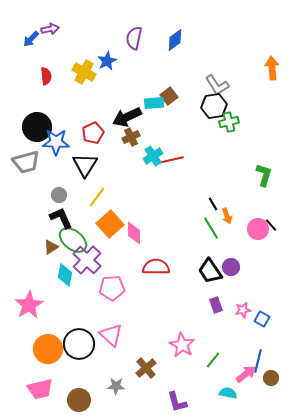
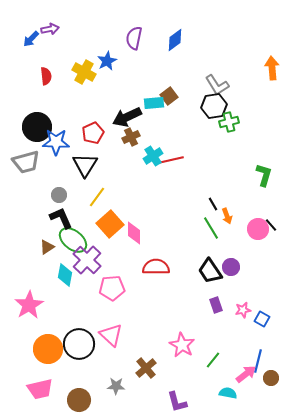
brown triangle at (51, 247): moved 4 px left
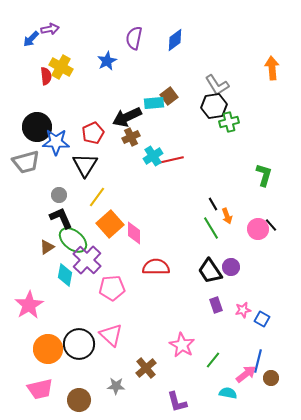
yellow cross at (84, 72): moved 23 px left, 5 px up
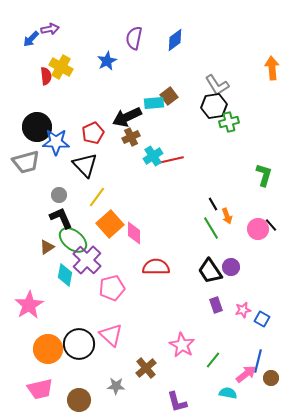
black triangle at (85, 165): rotated 16 degrees counterclockwise
pink pentagon at (112, 288): rotated 10 degrees counterclockwise
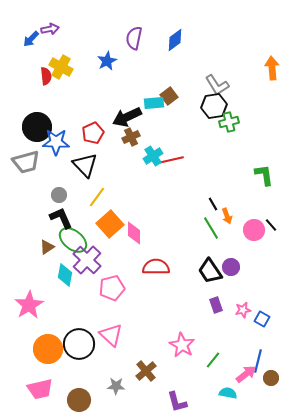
green L-shape at (264, 175): rotated 25 degrees counterclockwise
pink circle at (258, 229): moved 4 px left, 1 px down
brown cross at (146, 368): moved 3 px down
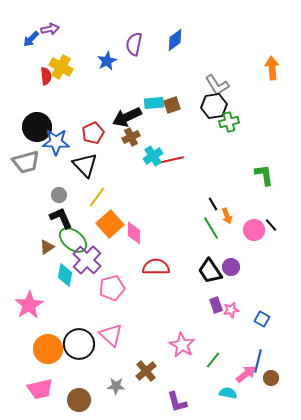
purple semicircle at (134, 38): moved 6 px down
brown square at (169, 96): moved 3 px right, 9 px down; rotated 18 degrees clockwise
pink star at (243, 310): moved 12 px left
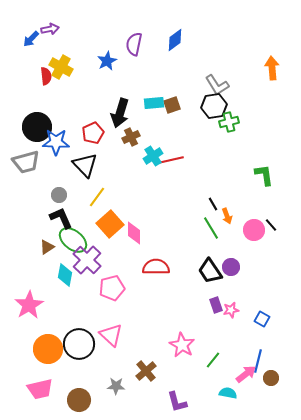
black arrow at (127, 117): moved 7 px left, 4 px up; rotated 48 degrees counterclockwise
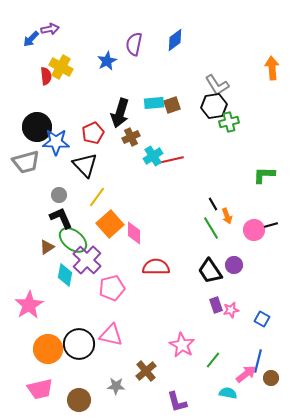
green L-shape at (264, 175): rotated 80 degrees counterclockwise
black line at (271, 225): rotated 64 degrees counterclockwise
purple circle at (231, 267): moved 3 px right, 2 px up
pink triangle at (111, 335): rotated 30 degrees counterclockwise
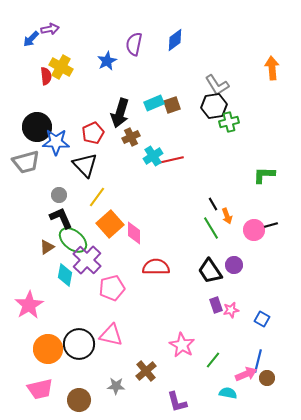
cyan rectangle at (154, 103): rotated 18 degrees counterclockwise
pink arrow at (246, 374): rotated 15 degrees clockwise
brown circle at (271, 378): moved 4 px left
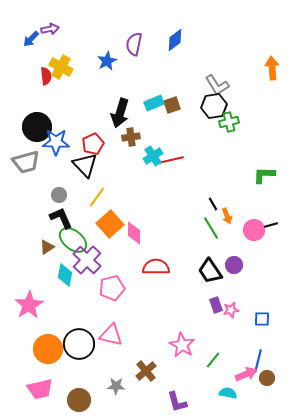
red pentagon at (93, 133): moved 11 px down
brown cross at (131, 137): rotated 18 degrees clockwise
blue square at (262, 319): rotated 28 degrees counterclockwise
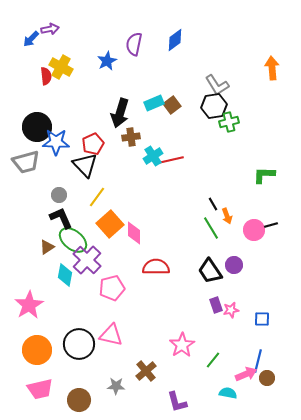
brown square at (172, 105): rotated 18 degrees counterclockwise
pink star at (182, 345): rotated 10 degrees clockwise
orange circle at (48, 349): moved 11 px left, 1 px down
